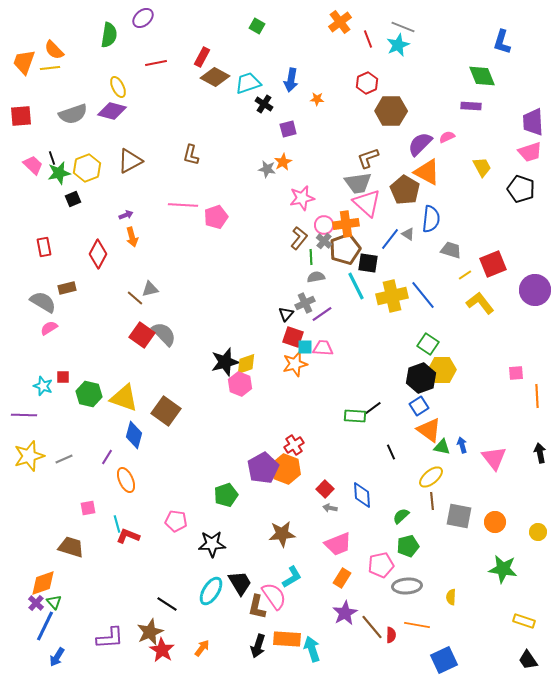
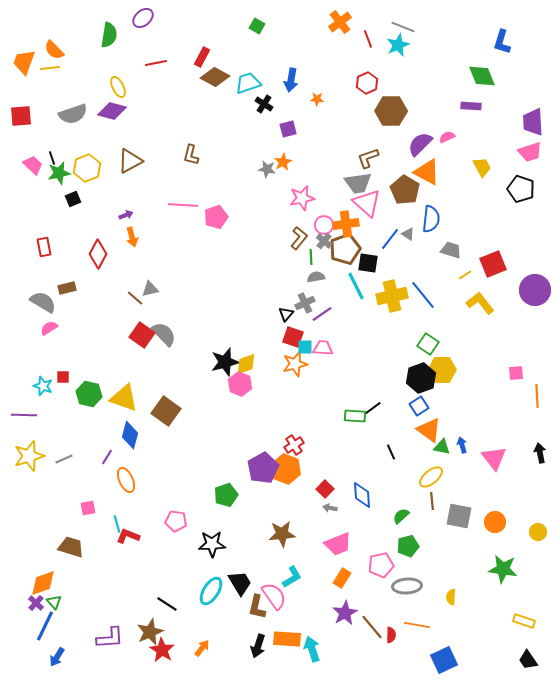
blue diamond at (134, 435): moved 4 px left
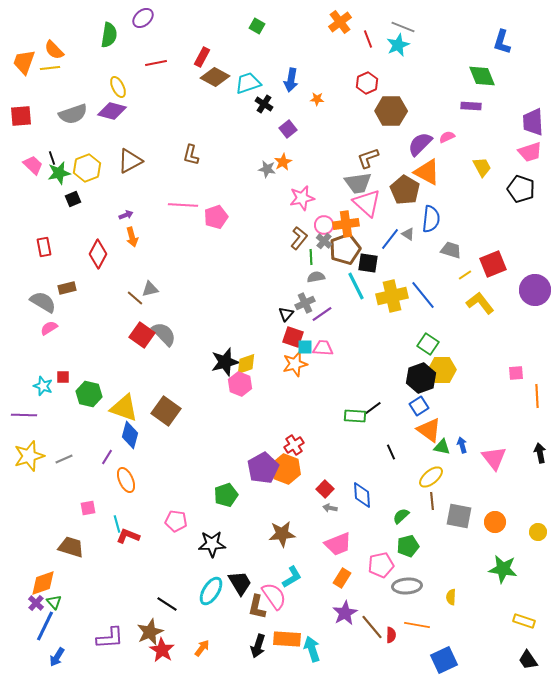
purple square at (288, 129): rotated 24 degrees counterclockwise
yellow triangle at (124, 398): moved 10 px down
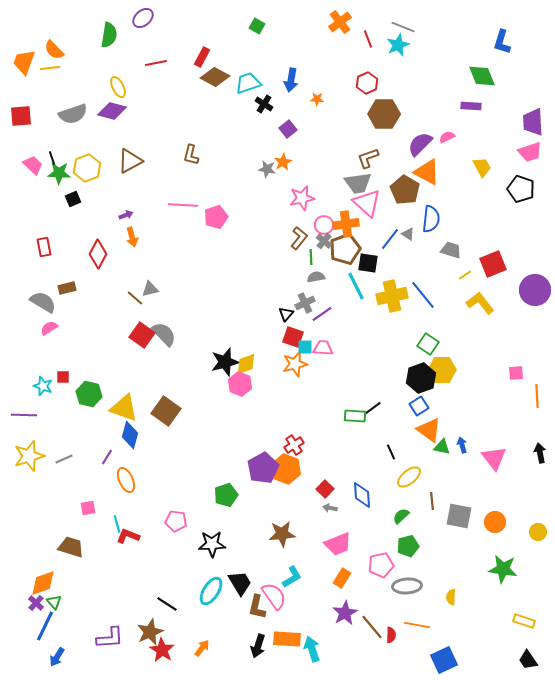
brown hexagon at (391, 111): moved 7 px left, 3 px down
green star at (59, 173): rotated 15 degrees clockwise
yellow ellipse at (431, 477): moved 22 px left
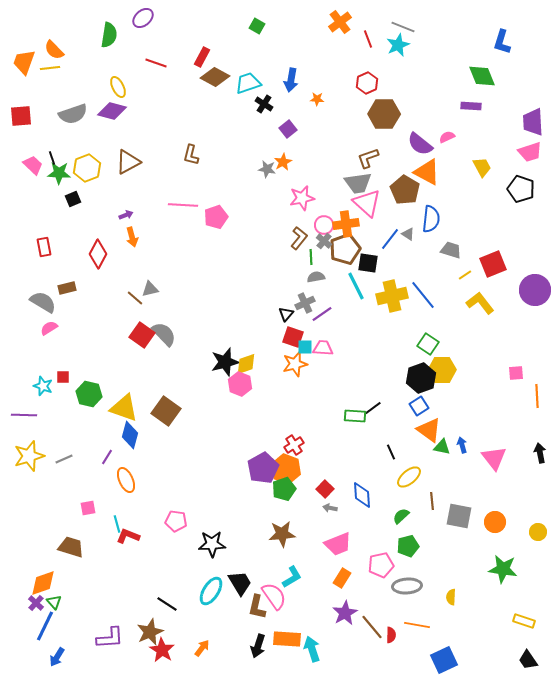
red line at (156, 63): rotated 30 degrees clockwise
purple semicircle at (420, 144): rotated 96 degrees counterclockwise
brown triangle at (130, 161): moved 2 px left, 1 px down
green pentagon at (226, 495): moved 58 px right, 6 px up
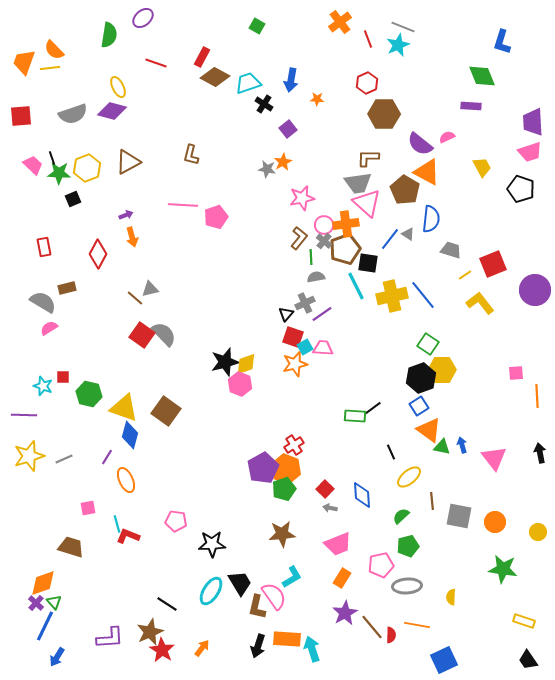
brown L-shape at (368, 158): rotated 20 degrees clockwise
cyan square at (305, 347): rotated 28 degrees counterclockwise
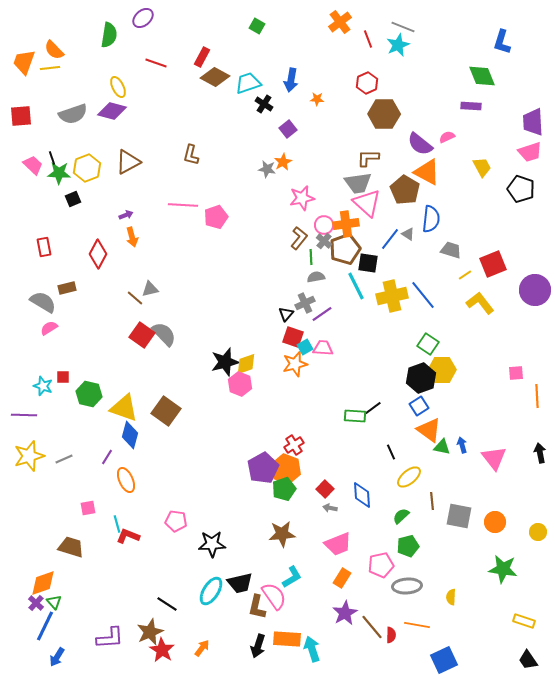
black trapezoid at (240, 583): rotated 108 degrees clockwise
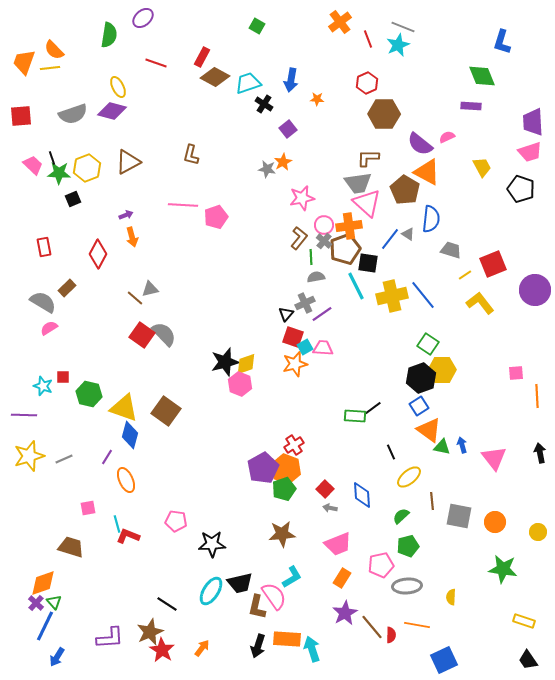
orange cross at (346, 224): moved 3 px right, 2 px down
brown rectangle at (67, 288): rotated 30 degrees counterclockwise
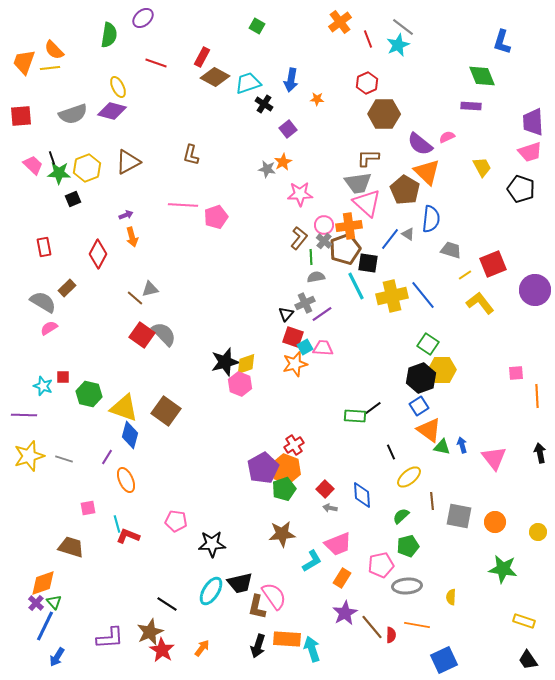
gray line at (403, 27): rotated 15 degrees clockwise
orange triangle at (427, 172): rotated 16 degrees clockwise
pink star at (302, 198): moved 2 px left, 4 px up; rotated 10 degrees clockwise
gray line at (64, 459): rotated 42 degrees clockwise
cyan L-shape at (292, 577): moved 20 px right, 16 px up
